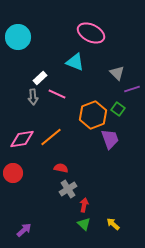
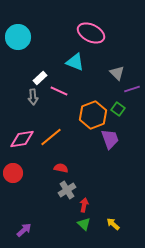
pink line: moved 2 px right, 3 px up
gray cross: moved 1 px left, 1 px down
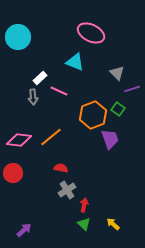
pink diamond: moved 3 px left, 1 px down; rotated 15 degrees clockwise
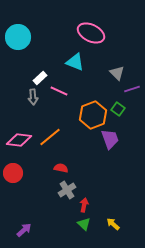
orange line: moved 1 px left
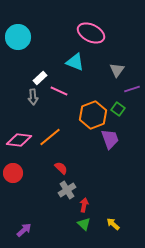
gray triangle: moved 3 px up; rotated 21 degrees clockwise
red semicircle: rotated 32 degrees clockwise
